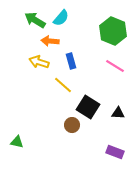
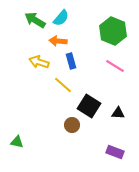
orange arrow: moved 8 px right
black square: moved 1 px right, 1 px up
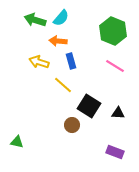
green arrow: rotated 15 degrees counterclockwise
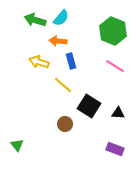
brown circle: moved 7 px left, 1 px up
green triangle: moved 3 px down; rotated 40 degrees clockwise
purple rectangle: moved 3 px up
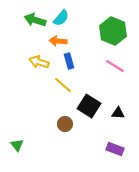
blue rectangle: moved 2 px left
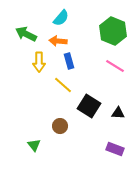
green arrow: moved 9 px left, 14 px down; rotated 10 degrees clockwise
yellow arrow: rotated 108 degrees counterclockwise
brown circle: moved 5 px left, 2 px down
green triangle: moved 17 px right
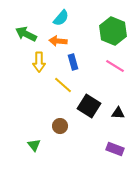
blue rectangle: moved 4 px right, 1 px down
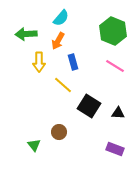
green arrow: rotated 30 degrees counterclockwise
orange arrow: rotated 66 degrees counterclockwise
brown circle: moved 1 px left, 6 px down
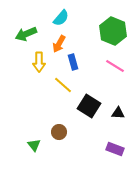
green arrow: rotated 20 degrees counterclockwise
orange arrow: moved 1 px right, 3 px down
